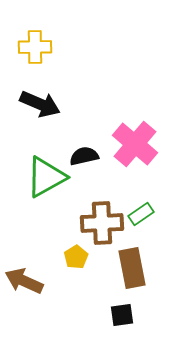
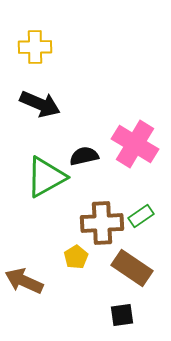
pink cross: rotated 9 degrees counterclockwise
green rectangle: moved 2 px down
brown rectangle: rotated 45 degrees counterclockwise
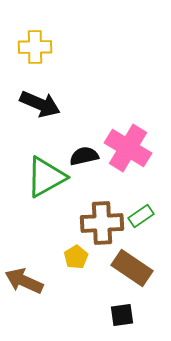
pink cross: moved 7 px left, 4 px down
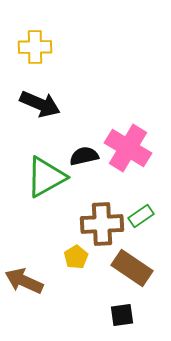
brown cross: moved 1 px down
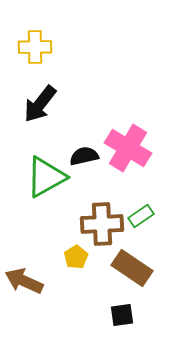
black arrow: rotated 105 degrees clockwise
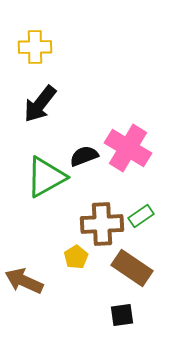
black semicircle: rotated 8 degrees counterclockwise
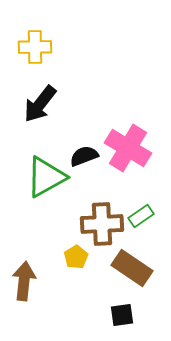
brown arrow: rotated 72 degrees clockwise
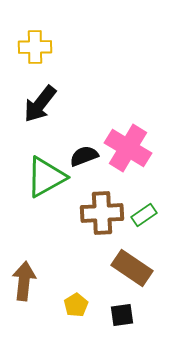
green rectangle: moved 3 px right, 1 px up
brown cross: moved 11 px up
yellow pentagon: moved 48 px down
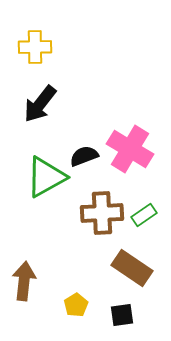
pink cross: moved 2 px right, 1 px down
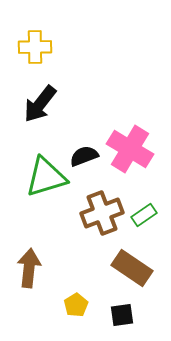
green triangle: rotated 12 degrees clockwise
brown cross: rotated 18 degrees counterclockwise
brown arrow: moved 5 px right, 13 px up
